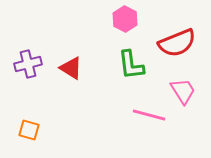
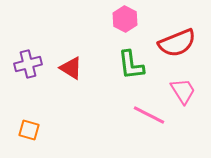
pink line: rotated 12 degrees clockwise
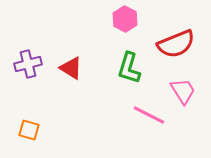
red semicircle: moved 1 px left, 1 px down
green L-shape: moved 2 px left, 3 px down; rotated 24 degrees clockwise
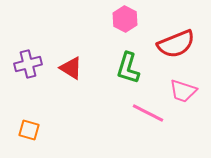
green L-shape: moved 1 px left
pink trapezoid: rotated 140 degrees clockwise
pink line: moved 1 px left, 2 px up
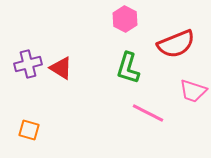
red triangle: moved 10 px left
pink trapezoid: moved 10 px right
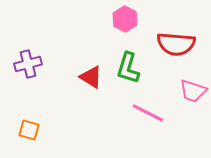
red semicircle: rotated 27 degrees clockwise
red triangle: moved 30 px right, 9 px down
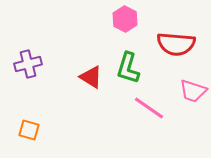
pink line: moved 1 px right, 5 px up; rotated 8 degrees clockwise
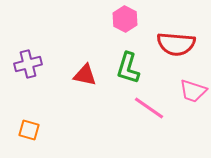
red triangle: moved 6 px left, 2 px up; rotated 20 degrees counterclockwise
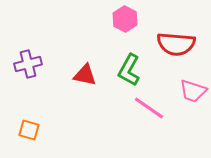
green L-shape: moved 1 px right, 2 px down; rotated 12 degrees clockwise
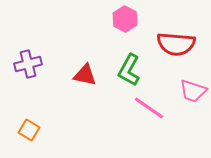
orange square: rotated 15 degrees clockwise
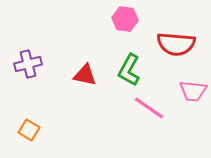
pink hexagon: rotated 20 degrees counterclockwise
pink trapezoid: rotated 12 degrees counterclockwise
